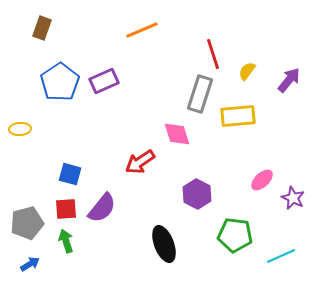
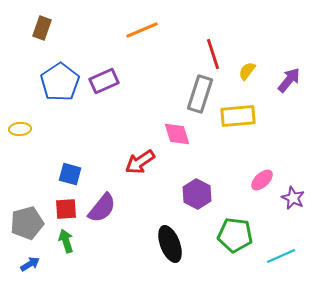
black ellipse: moved 6 px right
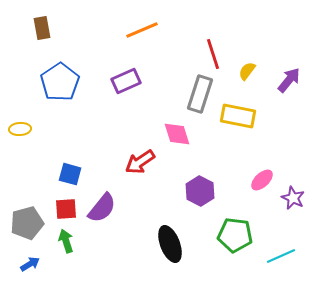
brown rectangle: rotated 30 degrees counterclockwise
purple rectangle: moved 22 px right
yellow rectangle: rotated 16 degrees clockwise
purple hexagon: moved 3 px right, 3 px up
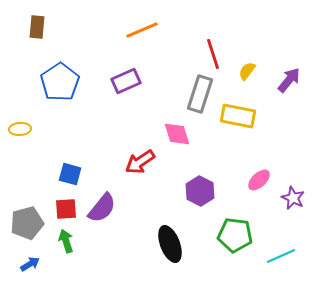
brown rectangle: moved 5 px left, 1 px up; rotated 15 degrees clockwise
pink ellipse: moved 3 px left
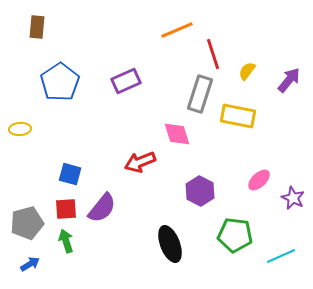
orange line: moved 35 px right
red arrow: rotated 12 degrees clockwise
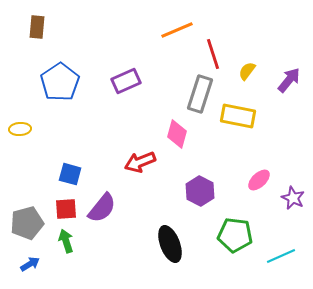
pink diamond: rotated 32 degrees clockwise
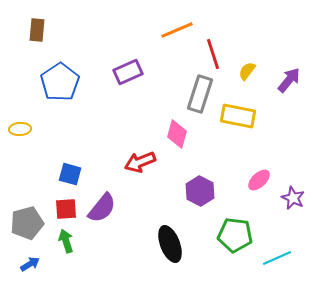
brown rectangle: moved 3 px down
purple rectangle: moved 2 px right, 9 px up
cyan line: moved 4 px left, 2 px down
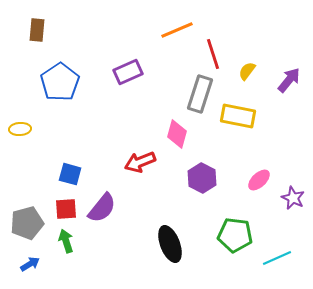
purple hexagon: moved 2 px right, 13 px up
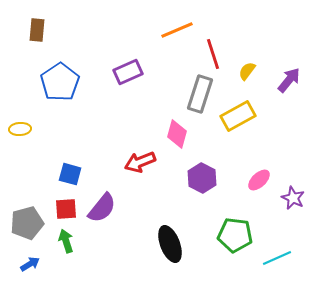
yellow rectangle: rotated 40 degrees counterclockwise
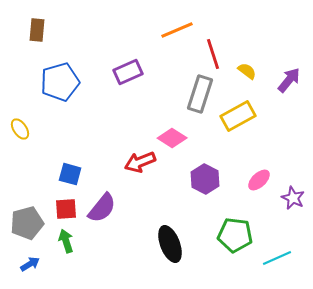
yellow semicircle: rotated 90 degrees clockwise
blue pentagon: rotated 18 degrees clockwise
yellow ellipse: rotated 60 degrees clockwise
pink diamond: moved 5 px left, 4 px down; rotated 72 degrees counterclockwise
purple hexagon: moved 3 px right, 1 px down
